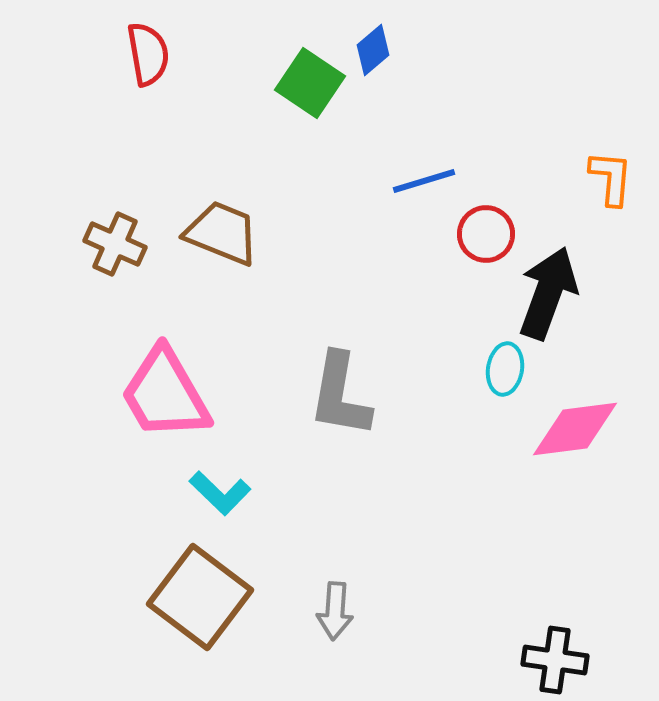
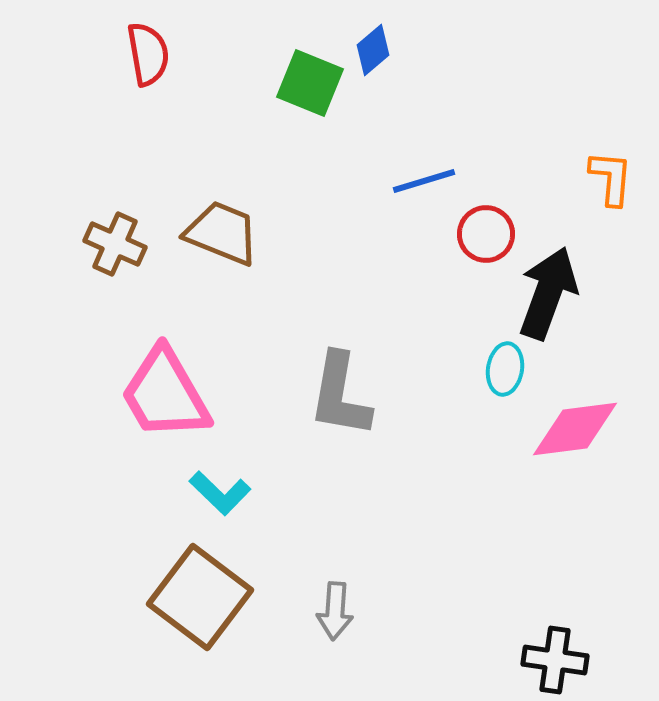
green square: rotated 12 degrees counterclockwise
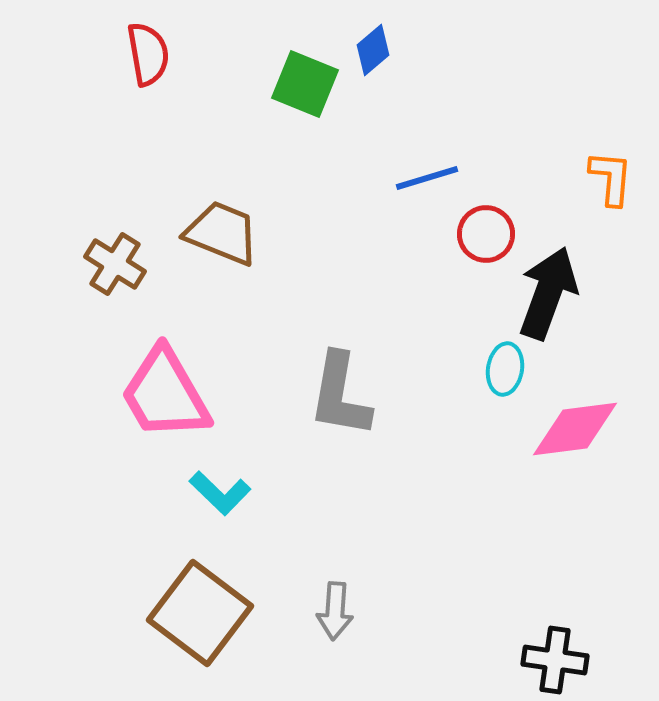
green square: moved 5 px left, 1 px down
blue line: moved 3 px right, 3 px up
brown cross: moved 20 px down; rotated 8 degrees clockwise
brown square: moved 16 px down
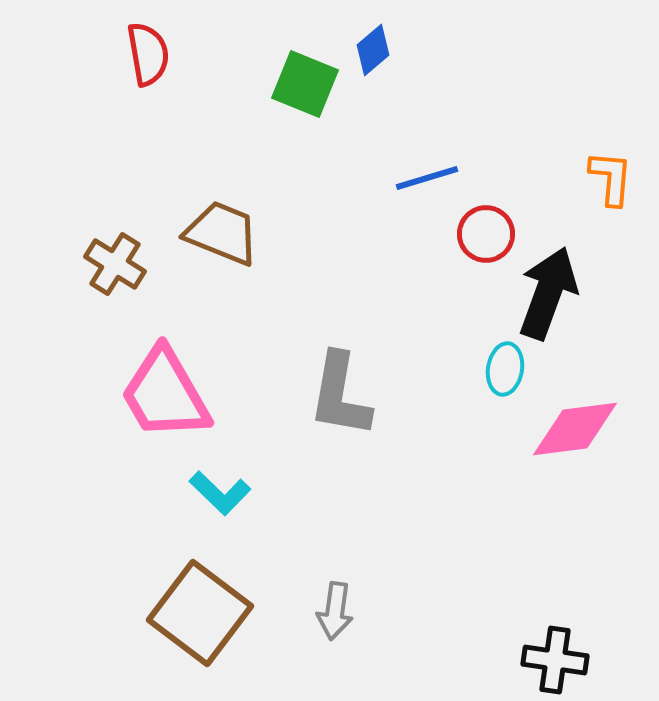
gray arrow: rotated 4 degrees clockwise
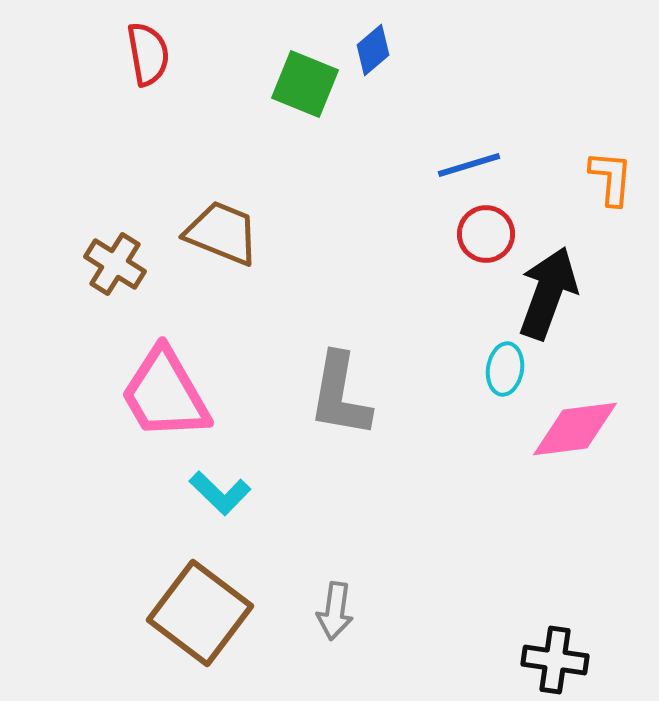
blue line: moved 42 px right, 13 px up
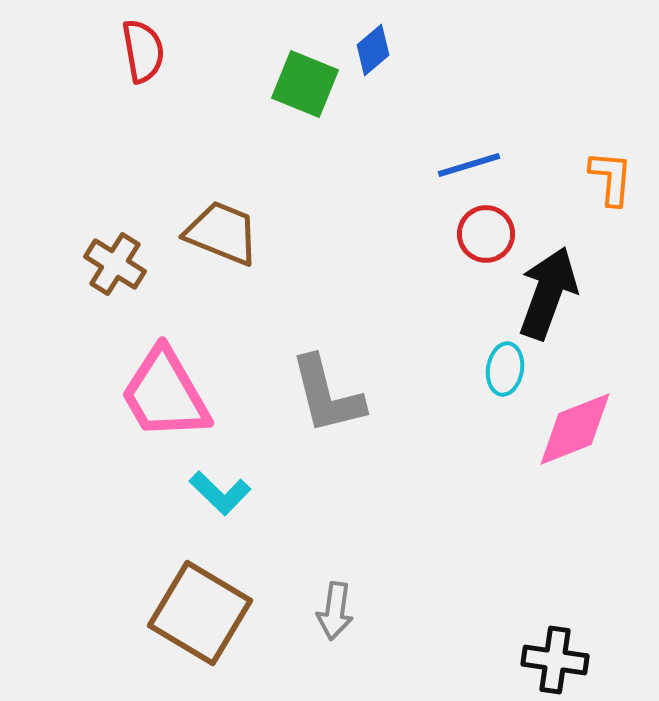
red semicircle: moved 5 px left, 3 px up
gray L-shape: moved 13 px left; rotated 24 degrees counterclockwise
pink diamond: rotated 14 degrees counterclockwise
brown square: rotated 6 degrees counterclockwise
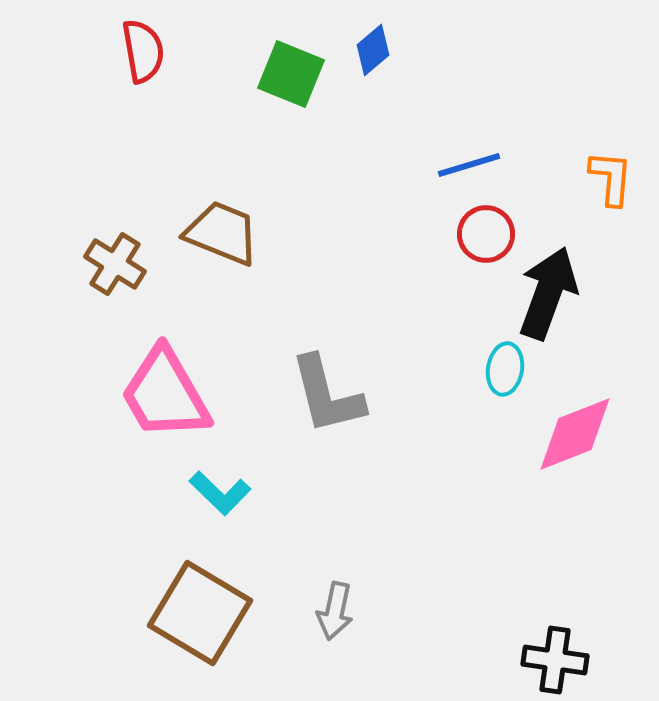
green square: moved 14 px left, 10 px up
pink diamond: moved 5 px down
gray arrow: rotated 4 degrees clockwise
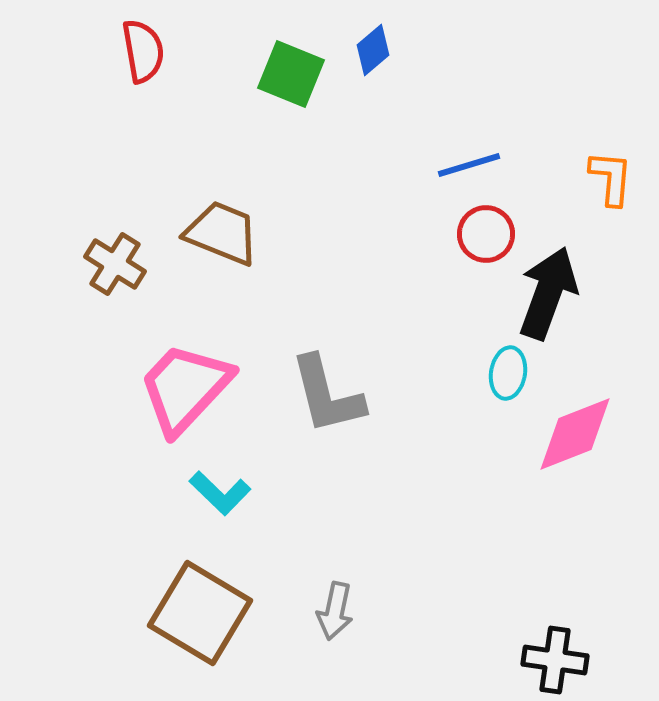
cyan ellipse: moved 3 px right, 4 px down
pink trapezoid: moved 20 px right, 6 px up; rotated 73 degrees clockwise
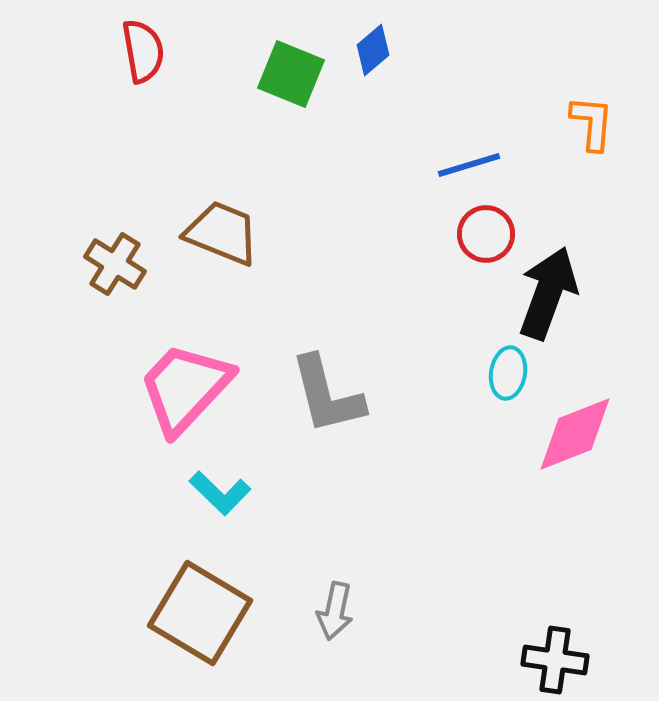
orange L-shape: moved 19 px left, 55 px up
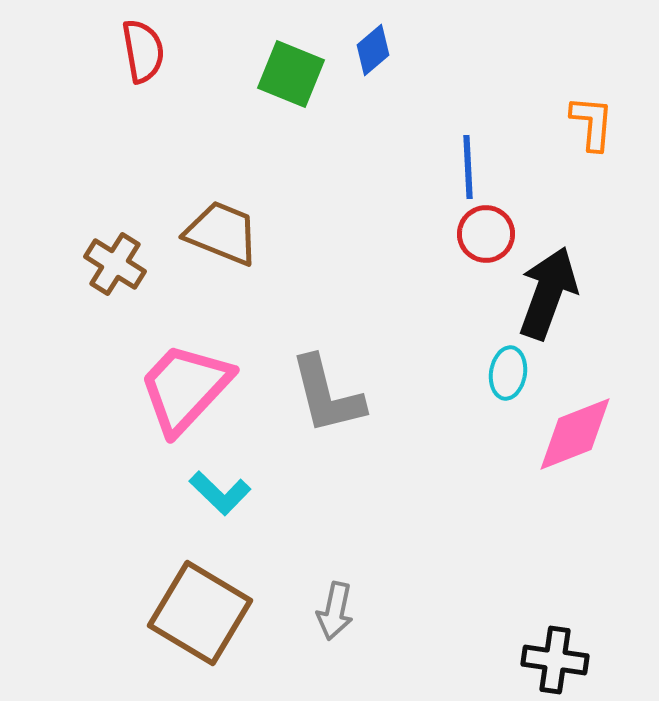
blue line: moved 1 px left, 2 px down; rotated 76 degrees counterclockwise
